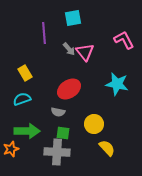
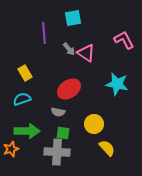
pink triangle: moved 1 px right, 1 px down; rotated 18 degrees counterclockwise
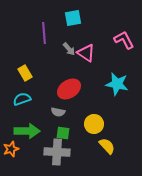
yellow semicircle: moved 2 px up
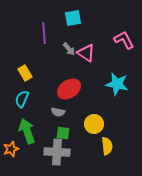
cyan semicircle: rotated 48 degrees counterclockwise
green arrow: rotated 110 degrees counterclockwise
yellow semicircle: rotated 36 degrees clockwise
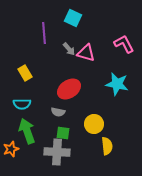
cyan square: rotated 36 degrees clockwise
pink L-shape: moved 4 px down
pink triangle: rotated 18 degrees counterclockwise
cyan semicircle: moved 5 px down; rotated 114 degrees counterclockwise
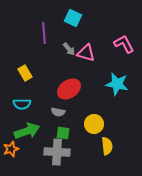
green arrow: rotated 90 degrees clockwise
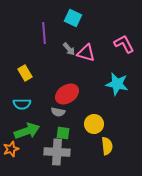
red ellipse: moved 2 px left, 5 px down
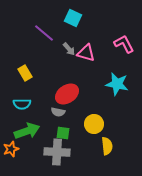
purple line: rotated 45 degrees counterclockwise
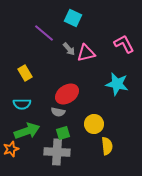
pink triangle: rotated 30 degrees counterclockwise
green square: rotated 24 degrees counterclockwise
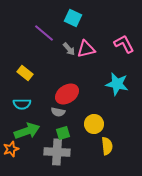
pink triangle: moved 4 px up
yellow rectangle: rotated 21 degrees counterclockwise
